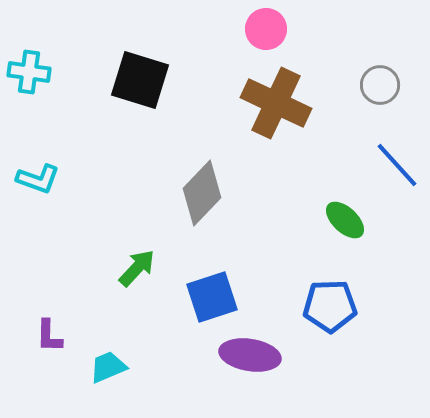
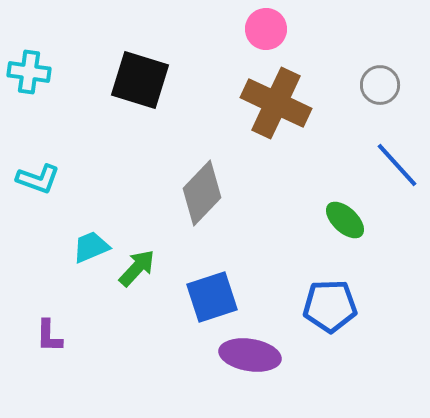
cyan trapezoid: moved 17 px left, 120 px up
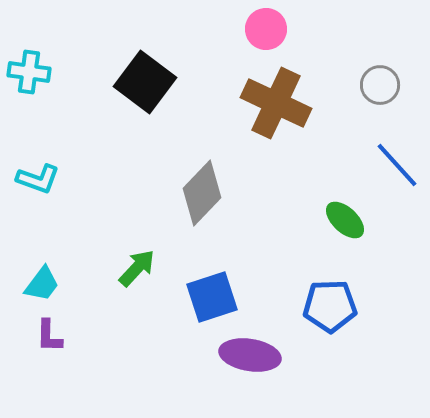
black square: moved 5 px right, 2 px down; rotated 20 degrees clockwise
cyan trapezoid: moved 49 px left, 37 px down; rotated 150 degrees clockwise
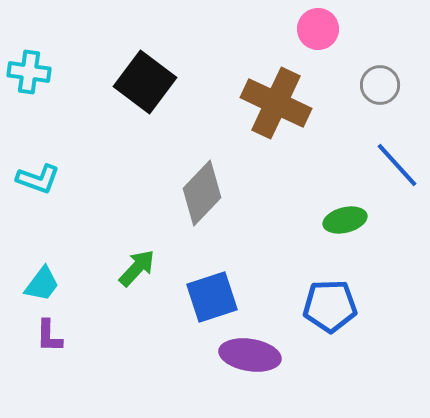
pink circle: moved 52 px right
green ellipse: rotated 57 degrees counterclockwise
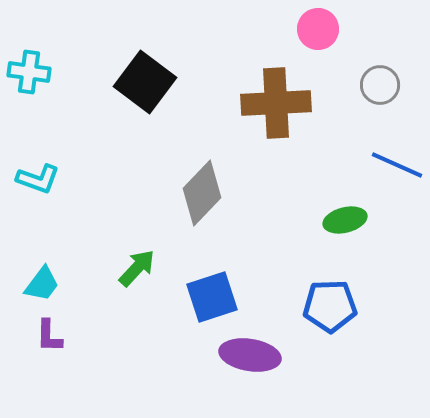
brown cross: rotated 28 degrees counterclockwise
blue line: rotated 24 degrees counterclockwise
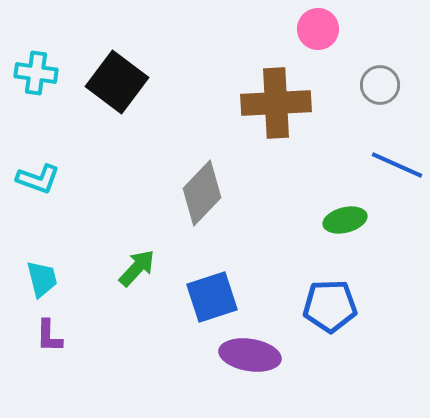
cyan cross: moved 7 px right, 1 px down
black square: moved 28 px left
cyan trapezoid: moved 5 px up; rotated 51 degrees counterclockwise
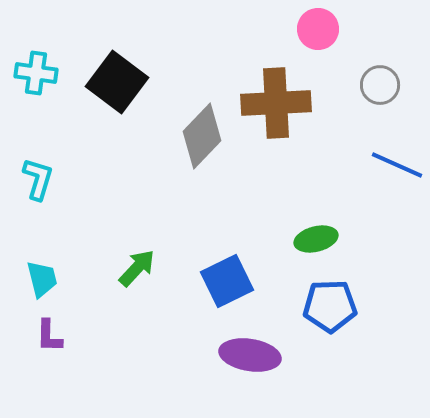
cyan L-shape: rotated 93 degrees counterclockwise
gray diamond: moved 57 px up
green ellipse: moved 29 px left, 19 px down
blue square: moved 15 px right, 16 px up; rotated 8 degrees counterclockwise
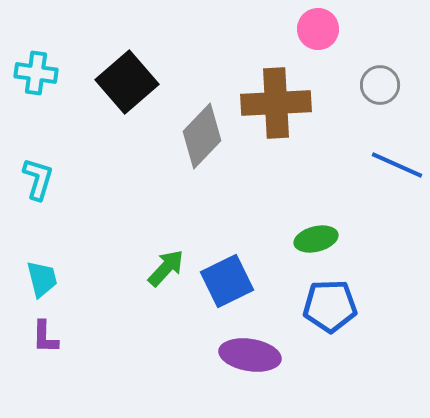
black square: moved 10 px right; rotated 12 degrees clockwise
green arrow: moved 29 px right
purple L-shape: moved 4 px left, 1 px down
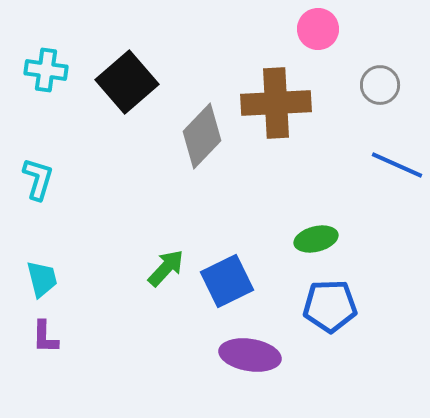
cyan cross: moved 10 px right, 3 px up
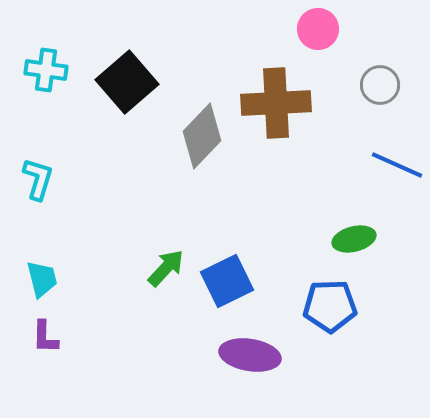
green ellipse: moved 38 px right
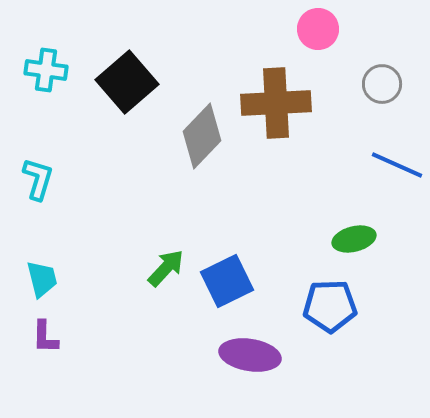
gray circle: moved 2 px right, 1 px up
